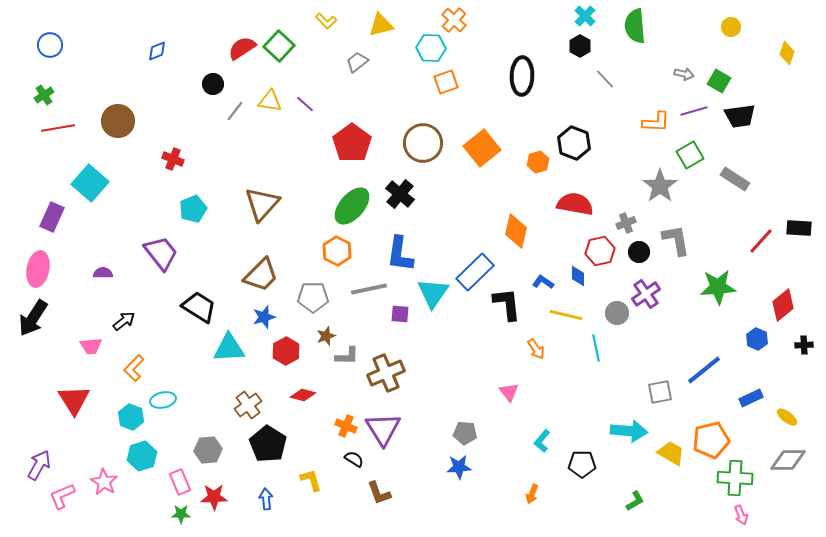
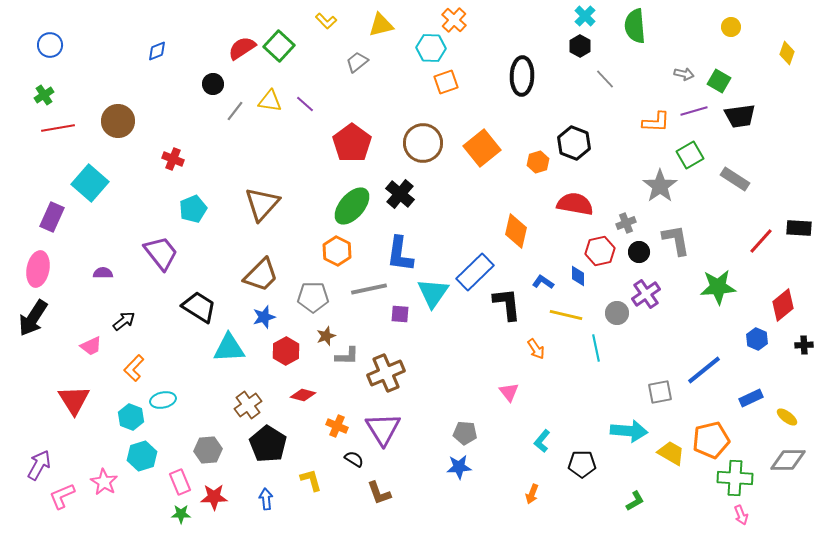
pink trapezoid at (91, 346): rotated 20 degrees counterclockwise
orange cross at (346, 426): moved 9 px left
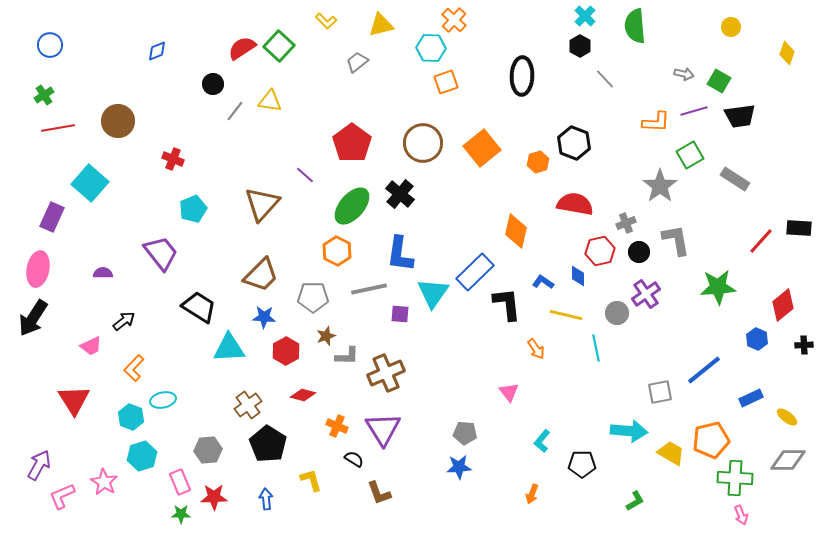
purple line at (305, 104): moved 71 px down
blue star at (264, 317): rotated 20 degrees clockwise
